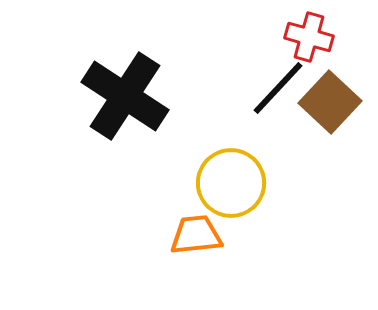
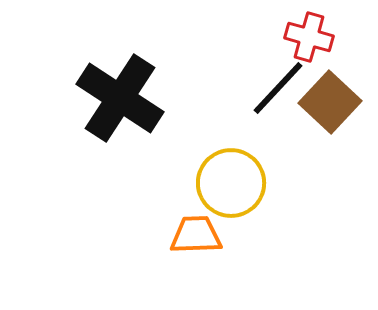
black cross: moved 5 px left, 2 px down
orange trapezoid: rotated 4 degrees clockwise
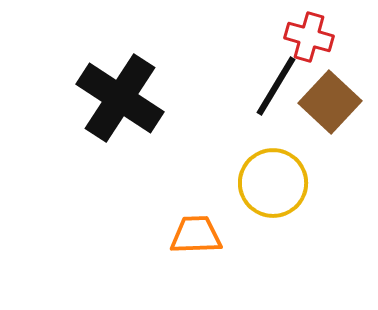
black line: moved 2 px left, 2 px up; rotated 12 degrees counterclockwise
yellow circle: moved 42 px right
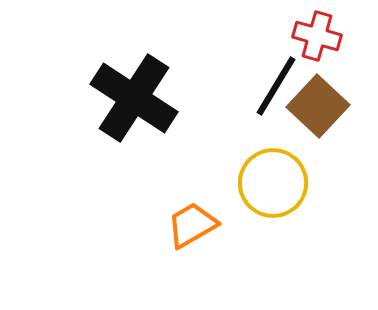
red cross: moved 8 px right, 1 px up
black cross: moved 14 px right
brown square: moved 12 px left, 4 px down
orange trapezoid: moved 4 px left, 10 px up; rotated 28 degrees counterclockwise
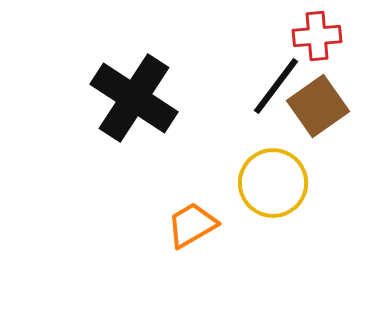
red cross: rotated 21 degrees counterclockwise
black line: rotated 6 degrees clockwise
brown square: rotated 12 degrees clockwise
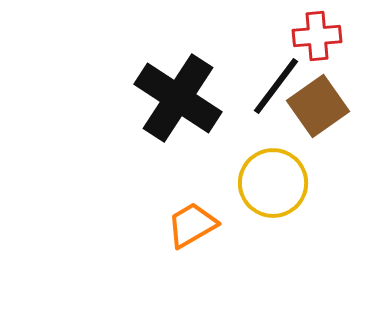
black cross: moved 44 px right
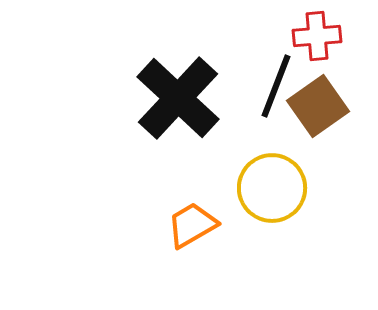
black line: rotated 16 degrees counterclockwise
black cross: rotated 10 degrees clockwise
yellow circle: moved 1 px left, 5 px down
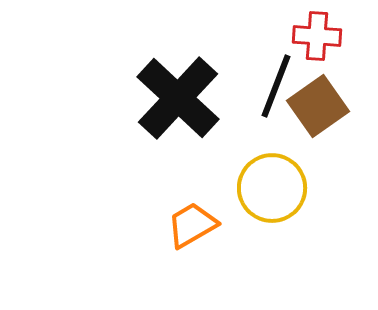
red cross: rotated 9 degrees clockwise
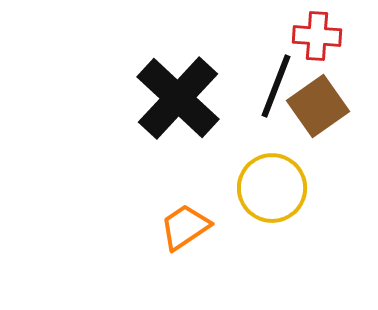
orange trapezoid: moved 7 px left, 2 px down; rotated 4 degrees counterclockwise
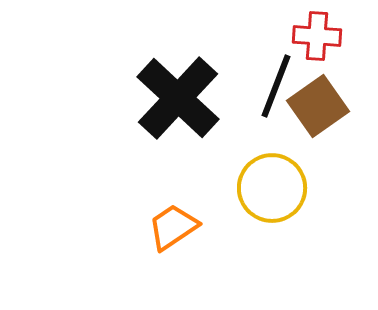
orange trapezoid: moved 12 px left
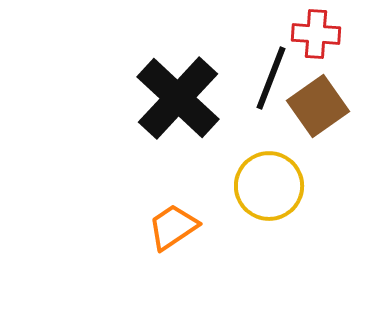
red cross: moved 1 px left, 2 px up
black line: moved 5 px left, 8 px up
yellow circle: moved 3 px left, 2 px up
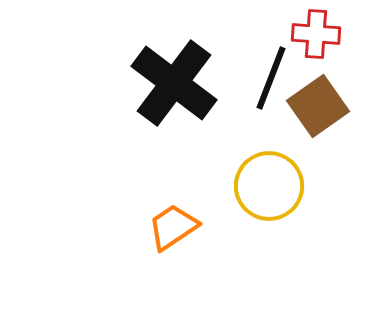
black cross: moved 4 px left, 15 px up; rotated 6 degrees counterclockwise
